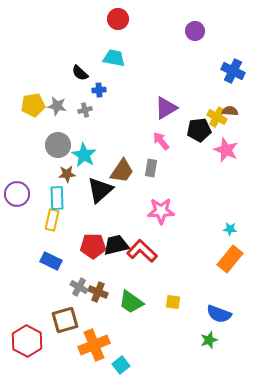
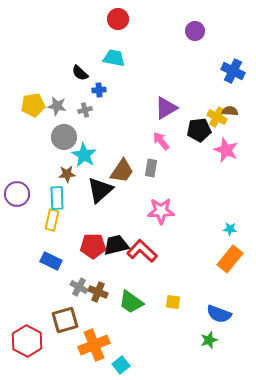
gray circle at (58, 145): moved 6 px right, 8 px up
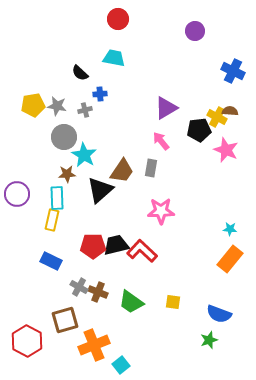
blue cross at (99, 90): moved 1 px right, 4 px down
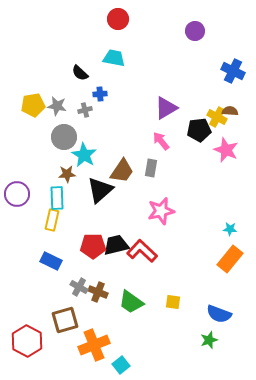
pink star at (161, 211): rotated 12 degrees counterclockwise
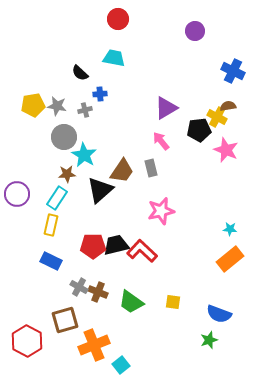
brown semicircle at (230, 111): moved 2 px left, 5 px up; rotated 14 degrees counterclockwise
gray rectangle at (151, 168): rotated 24 degrees counterclockwise
cyan rectangle at (57, 198): rotated 35 degrees clockwise
yellow rectangle at (52, 220): moved 1 px left, 5 px down
orange rectangle at (230, 259): rotated 12 degrees clockwise
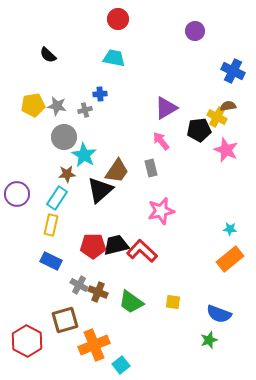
black semicircle at (80, 73): moved 32 px left, 18 px up
brown trapezoid at (122, 171): moved 5 px left
gray cross at (79, 287): moved 2 px up
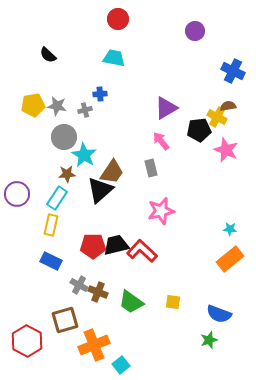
brown trapezoid at (117, 171): moved 5 px left, 1 px down
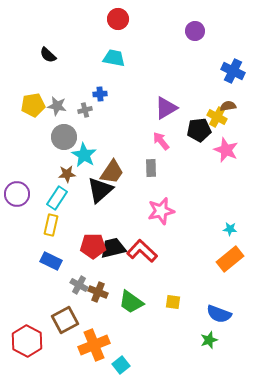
gray rectangle at (151, 168): rotated 12 degrees clockwise
black trapezoid at (116, 245): moved 3 px left, 3 px down
brown square at (65, 320): rotated 12 degrees counterclockwise
